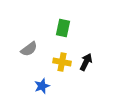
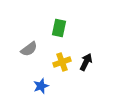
green rectangle: moved 4 px left
yellow cross: rotated 30 degrees counterclockwise
blue star: moved 1 px left
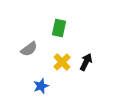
yellow cross: rotated 24 degrees counterclockwise
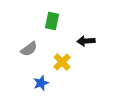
green rectangle: moved 7 px left, 7 px up
black arrow: moved 21 px up; rotated 120 degrees counterclockwise
blue star: moved 3 px up
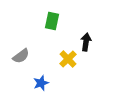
black arrow: moved 1 px down; rotated 102 degrees clockwise
gray semicircle: moved 8 px left, 7 px down
yellow cross: moved 6 px right, 3 px up
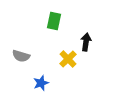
green rectangle: moved 2 px right
gray semicircle: rotated 54 degrees clockwise
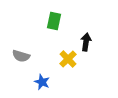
blue star: moved 1 px right, 1 px up; rotated 28 degrees counterclockwise
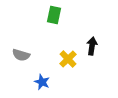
green rectangle: moved 6 px up
black arrow: moved 6 px right, 4 px down
gray semicircle: moved 1 px up
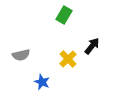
green rectangle: moved 10 px right; rotated 18 degrees clockwise
black arrow: rotated 30 degrees clockwise
gray semicircle: rotated 30 degrees counterclockwise
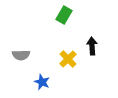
black arrow: rotated 42 degrees counterclockwise
gray semicircle: rotated 12 degrees clockwise
